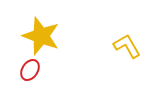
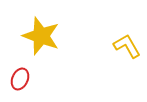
red ellipse: moved 10 px left, 9 px down; rotated 10 degrees counterclockwise
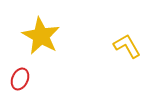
yellow star: rotated 9 degrees clockwise
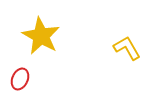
yellow L-shape: moved 2 px down
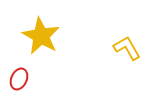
red ellipse: moved 1 px left
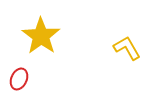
yellow star: rotated 6 degrees clockwise
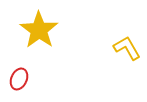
yellow star: moved 2 px left, 6 px up
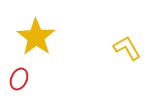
yellow star: moved 3 px left, 7 px down
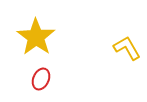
red ellipse: moved 22 px right
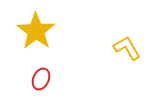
yellow star: moved 6 px up
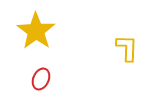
yellow L-shape: rotated 32 degrees clockwise
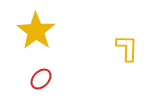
red ellipse: rotated 20 degrees clockwise
